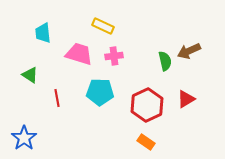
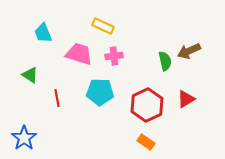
cyan trapezoid: rotated 15 degrees counterclockwise
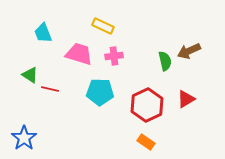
red line: moved 7 px left, 9 px up; rotated 66 degrees counterclockwise
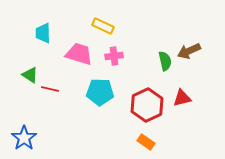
cyan trapezoid: rotated 20 degrees clockwise
red triangle: moved 4 px left, 1 px up; rotated 18 degrees clockwise
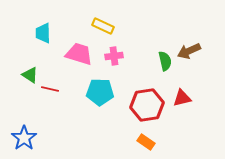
red hexagon: rotated 16 degrees clockwise
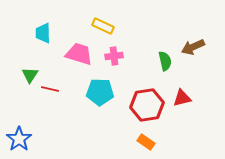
brown arrow: moved 4 px right, 4 px up
green triangle: rotated 30 degrees clockwise
blue star: moved 5 px left, 1 px down
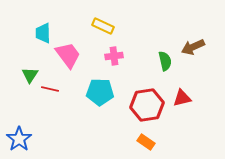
pink trapezoid: moved 11 px left, 1 px down; rotated 36 degrees clockwise
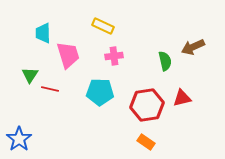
pink trapezoid: rotated 20 degrees clockwise
